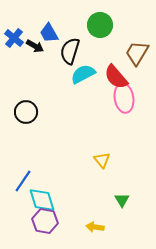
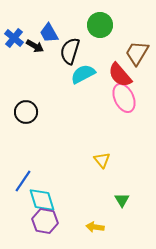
red semicircle: moved 4 px right, 2 px up
pink ellipse: rotated 16 degrees counterclockwise
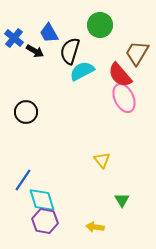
black arrow: moved 5 px down
cyan semicircle: moved 1 px left, 3 px up
blue line: moved 1 px up
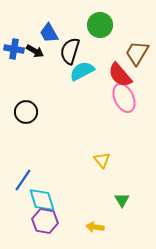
blue cross: moved 11 px down; rotated 30 degrees counterclockwise
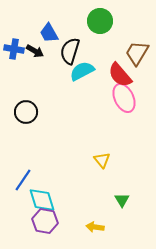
green circle: moved 4 px up
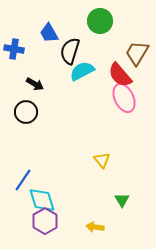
black arrow: moved 33 px down
purple hexagon: rotated 20 degrees clockwise
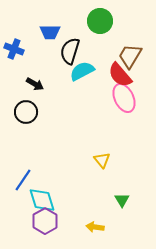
blue trapezoid: moved 1 px right, 1 px up; rotated 60 degrees counterclockwise
blue cross: rotated 12 degrees clockwise
brown trapezoid: moved 7 px left, 3 px down
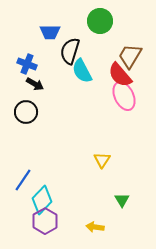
blue cross: moved 13 px right, 15 px down
cyan semicircle: rotated 90 degrees counterclockwise
pink ellipse: moved 2 px up
yellow triangle: rotated 12 degrees clockwise
cyan diamond: rotated 60 degrees clockwise
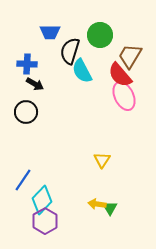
green circle: moved 14 px down
blue cross: rotated 18 degrees counterclockwise
green triangle: moved 12 px left, 8 px down
yellow arrow: moved 2 px right, 23 px up
